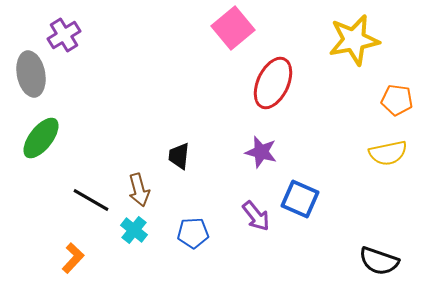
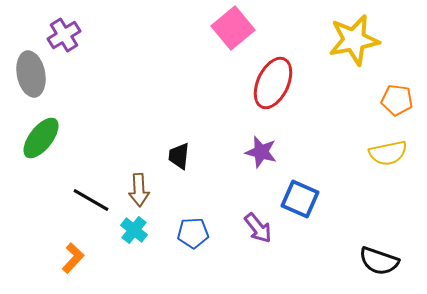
brown arrow: rotated 12 degrees clockwise
purple arrow: moved 2 px right, 12 px down
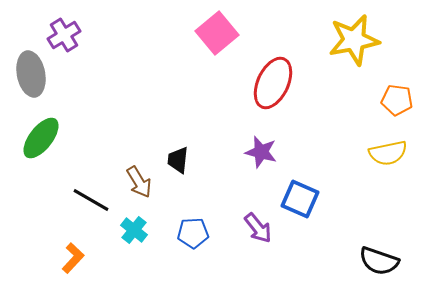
pink square: moved 16 px left, 5 px down
black trapezoid: moved 1 px left, 4 px down
brown arrow: moved 8 px up; rotated 28 degrees counterclockwise
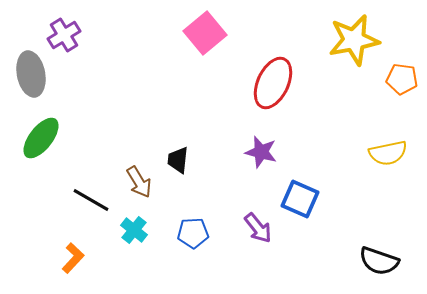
pink square: moved 12 px left
orange pentagon: moved 5 px right, 21 px up
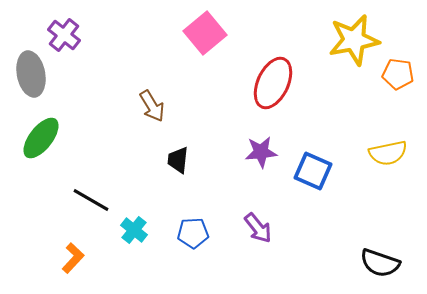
purple cross: rotated 20 degrees counterclockwise
orange pentagon: moved 4 px left, 5 px up
purple star: rotated 20 degrees counterclockwise
brown arrow: moved 13 px right, 76 px up
blue square: moved 13 px right, 28 px up
black semicircle: moved 1 px right, 2 px down
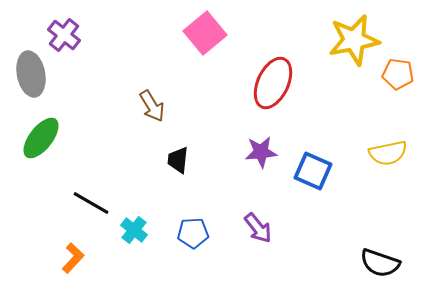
black line: moved 3 px down
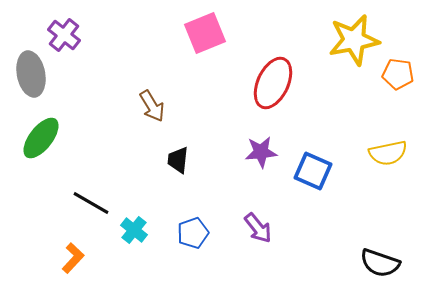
pink square: rotated 18 degrees clockwise
blue pentagon: rotated 16 degrees counterclockwise
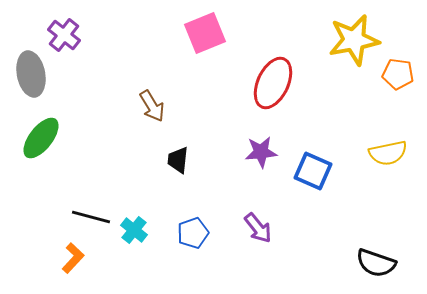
black line: moved 14 px down; rotated 15 degrees counterclockwise
black semicircle: moved 4 px left
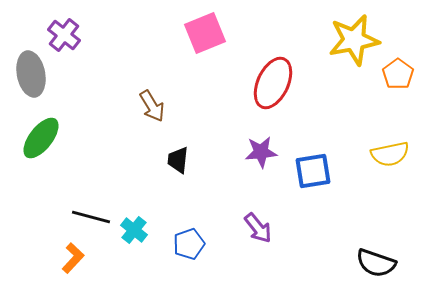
orange pentagon: rotated 28 degrees clockwise
yellow semicircle: moved 2 px right, 1 px down
blue square: rotated 33 degrees counterclockwise
blue pentagon: moved 4 px left, 11 px down
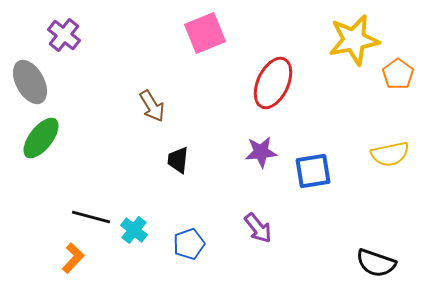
gray ellipse: moved 1 px left, 8 px down; rotated 18 degrees counterclockwise
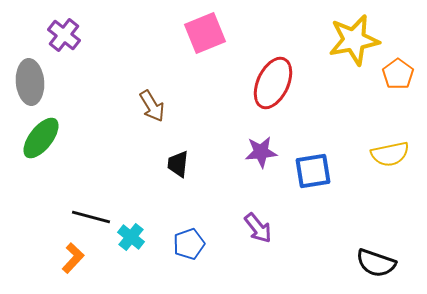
gray ellipse: rotated 24 degrees clockwise
black trapezoid: moved 4 px down
cyan cross: moved 3 px left, 7 px down
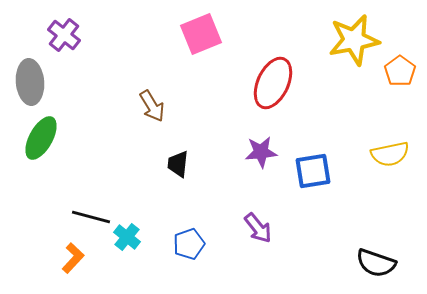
pink square: moved 4 px left, 1 px down
orange pentagon: moved 2 px right, 3 px up
green ellipse: rotated 9 degrees counterclockwise
cyan cross: moved 4 px left
